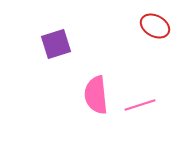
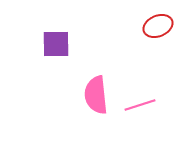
red ellipse: moved 3 px right; rotated 52 degrees counterclockwise
purple square: rotated 16 degrees clockwise
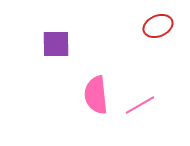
pink line: rotated 12 degrees counterclockwise
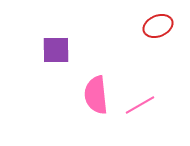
purple square: moved 6 px down
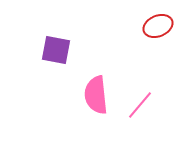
purple square: rotated 12 degrees clockwise
pink line: rotated 20 degrees counterclockwise
